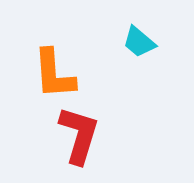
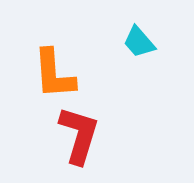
cyan trapezoid: rotated 9 degrees clockwise
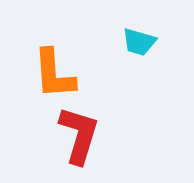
cyan trapezoid: rotated 33 degrees counterclockwise
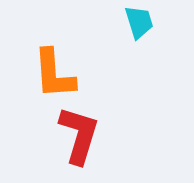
cyan trapezoid: moved 20 px up; rotated 123 degrees counterclockwise
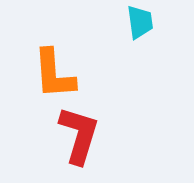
cyan trapezoid: moved 1 px right; rotated 9 degrees clockwise
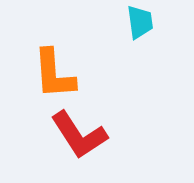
red L-shape: rotated 130 degrees clockwise
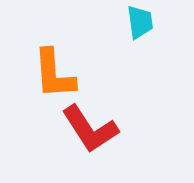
red L-shape: moved 11 px right, 6 px up
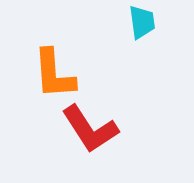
cyan trapezoid: moved 2 px right
